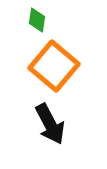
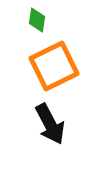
orange square: rotated 24 degrees clockwise
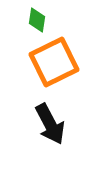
orange square: moved 4 px up
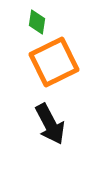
green diamond: moved 2 px down
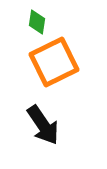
black arrow: moved 7 px left, 1 px down; rotated 6 degrees counterclockwise
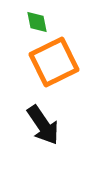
green diamond: rotated 20 degrees counterclockwise
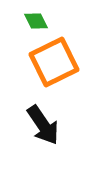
green diamond: moved 1 px left, 1 px up; rotated 15 degrees counterclockwise
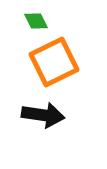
black arrow: moved 10 px up; rotated 48 degrees counterclockwise
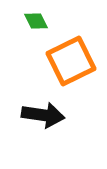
orange square: moved 17 px right, 1 px up
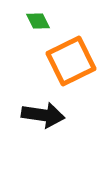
green diamond: moved 2 px right
